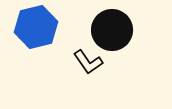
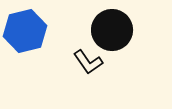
blue hexagon: moved 11 px left, 4 px down
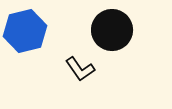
black L-shape: moved 8 px left, 7 px down
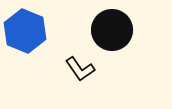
blue hexagon: rotated 24 degrees counterclockwise
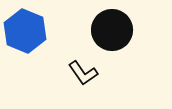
black L-shape: moved 3 px right, 4 px down
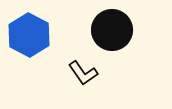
blue hexagon: moved 4 px right, 4 px down; rotated 6 degrees clockwise
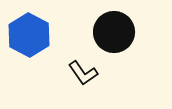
black circle: moved 2 px right, 2 px down
